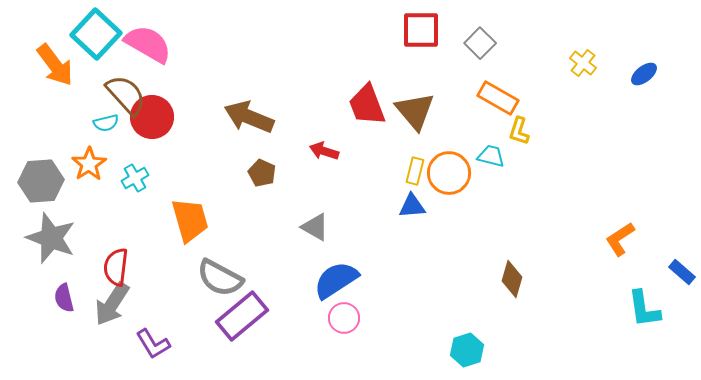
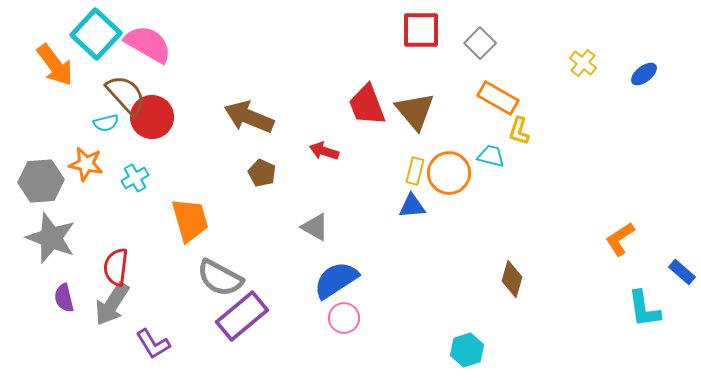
orange star: moved 3 px left; rotated 28 degrees counterclockwise
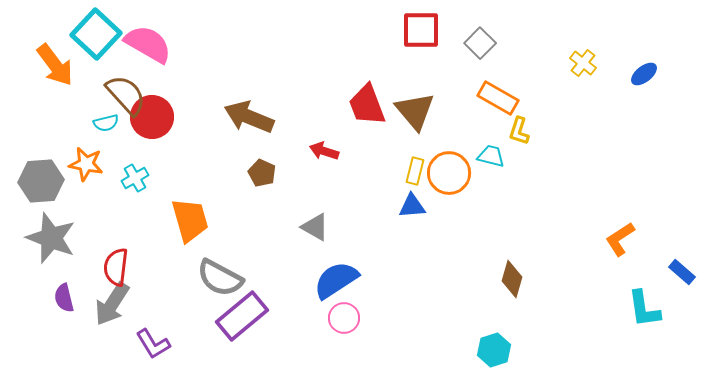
cyan hexagon: moved 27 px right
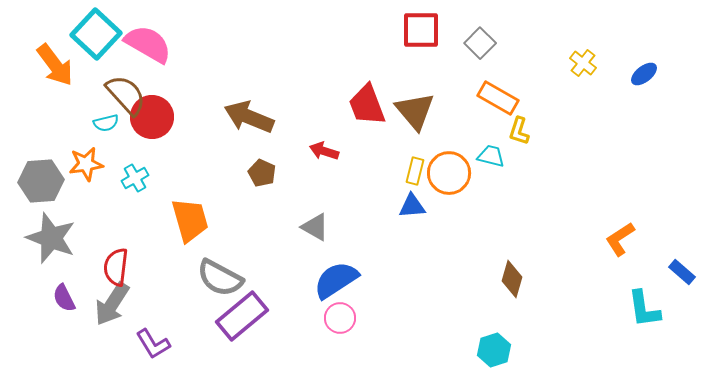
orange star: rotated 20 degrees counterclockwise
purple semicircle: rotated 12 degrees counterclockwise
pink circle: moved 4 px left
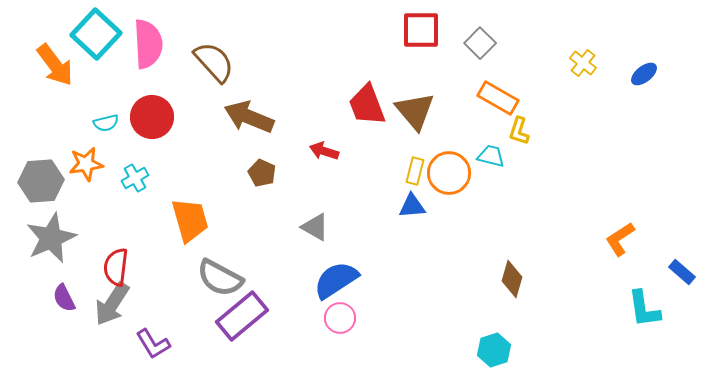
pink semicircle: rotated 57 degrees clockwise
brown semicircle: moved 88 px right, 33 px up
gray star: rotated 27 degrees clockwise
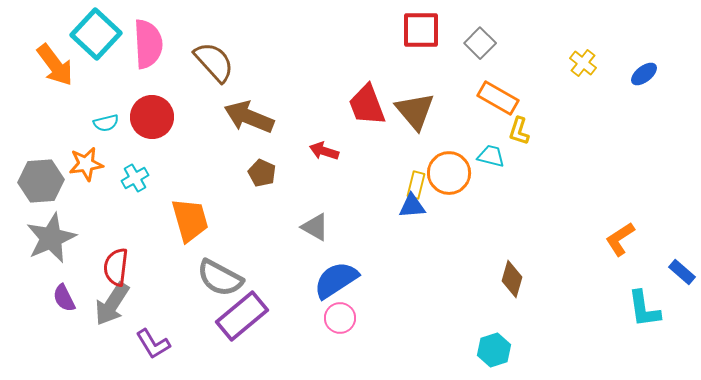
yellow rectangle: moved 1 px right, 14 px down
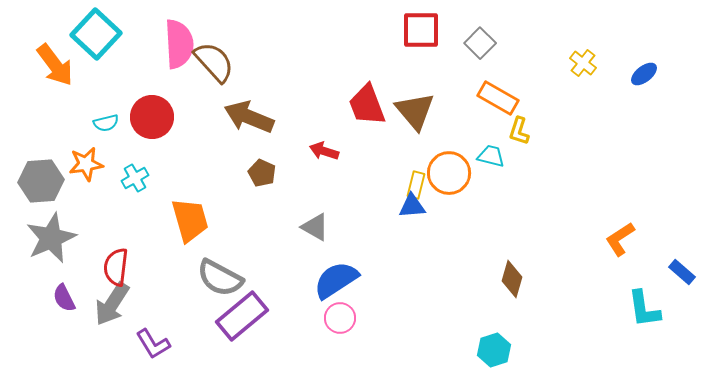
pink semicircle: moved 31 px right
